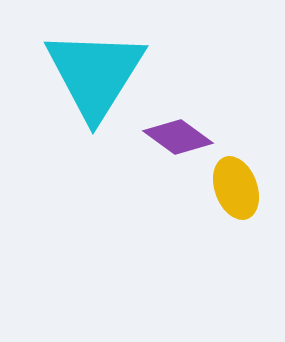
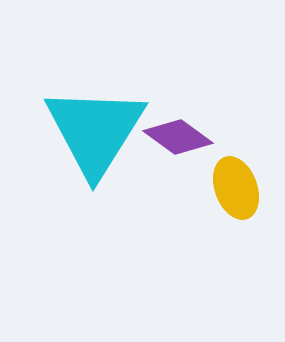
cyan triangle: moved 57 px down
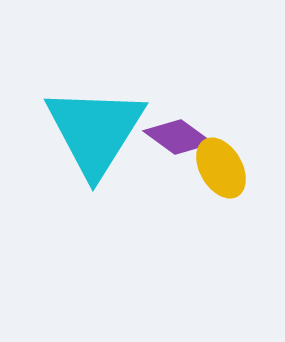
yellow ellipse: moved 15 px left, 20 px up; rotated 10 degrees counterclockwise
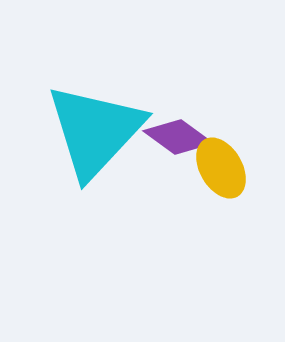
cyan triangle: rotated 11 degrees clockwise
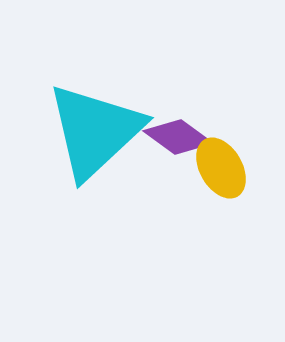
cyan triangle: rotated 4 degrees clockwise
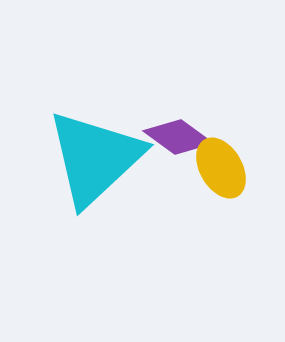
cyan triangle: moved 27 px down
